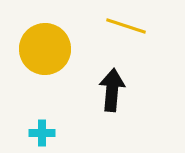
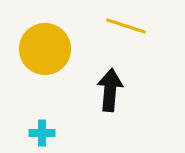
black arrow: moved 2 px left
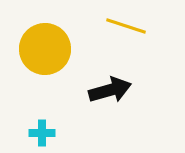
black arrow: rotated 69 degrees clockwise
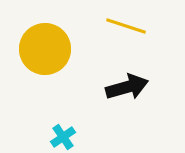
black arrow: moved 17 px right, 3 px up
cyan cross: moved 21 px right, 4 px down; rotated 35 degrees counterclockwise
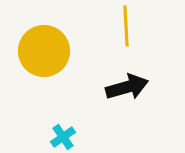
yellow line: rotated 69 degrees clockwise
yellow circle: moved 1 px left, 2 px down
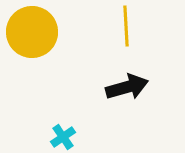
yellow circle: moved 12 px left, 19 px up
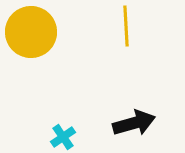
yellow circle: moved 1 px left
black arrow: moved 7 px right, 36 px down
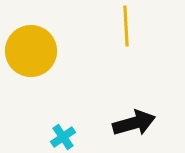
yellow circle: moved 19 px down
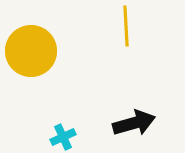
cyan cross: rotated 10 degrees clockwise
